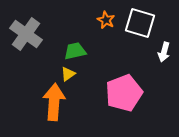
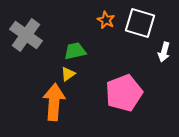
gray cross: moved 1 px down
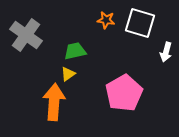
orange star: rotated 18 degrees counterclockwise
white arrow: moved 2 px right
pink pentagon: rotated 9 degrees counterclockwise
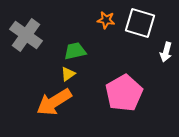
orange arrow: rotated 126 degrees counterclockwise
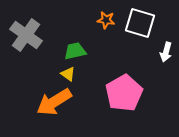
yellow triangle: rotated 49 degrees counterclockwise
